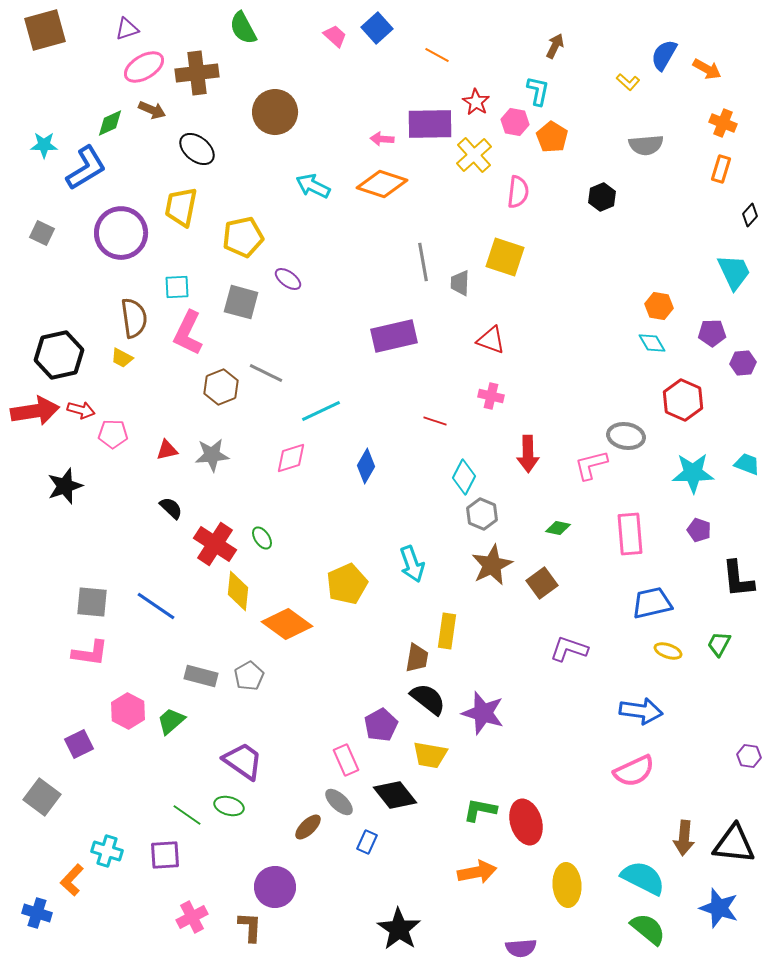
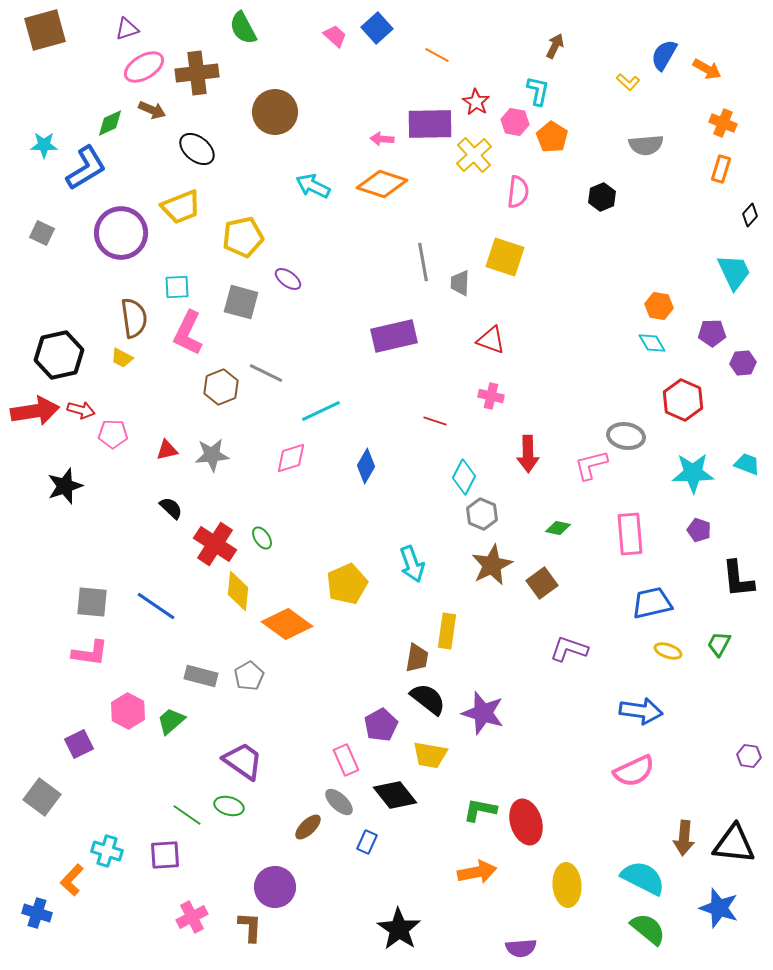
yellow trapezoid at (181, 207): rotated 123 degrees counterclockwise
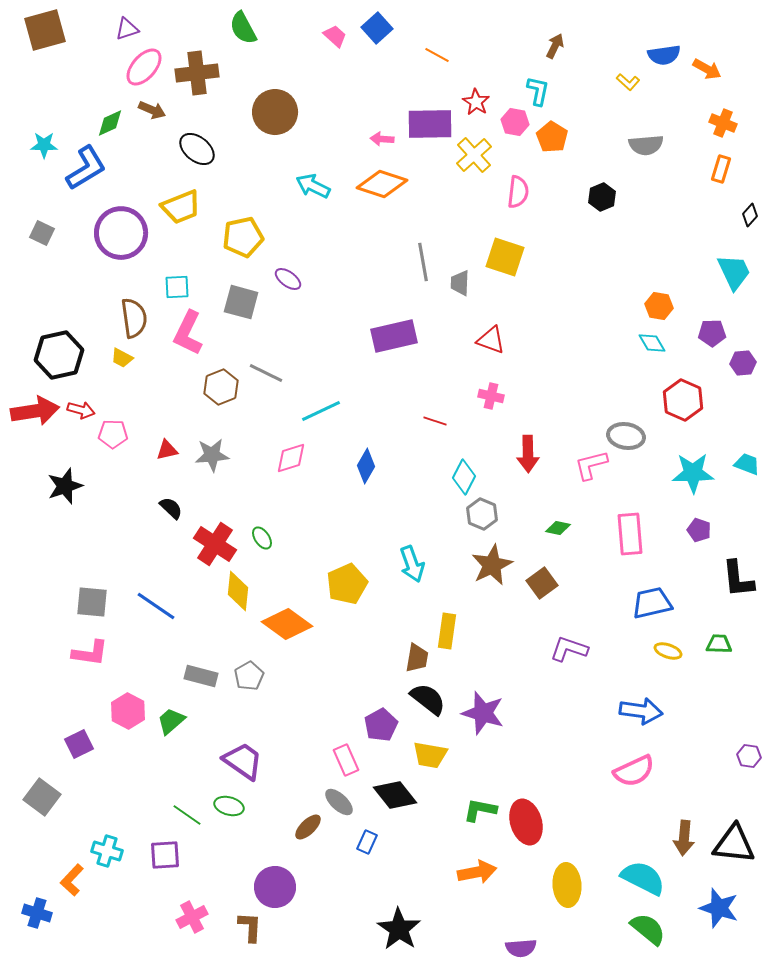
blue semicircle at (664, 55): rotated 128 degrees counterclockwise
pink ellipse at (144, 67): rotated 18 degrees counterclockwise
green trapezoid at (719, 644): rotated 64 degrees clockwise
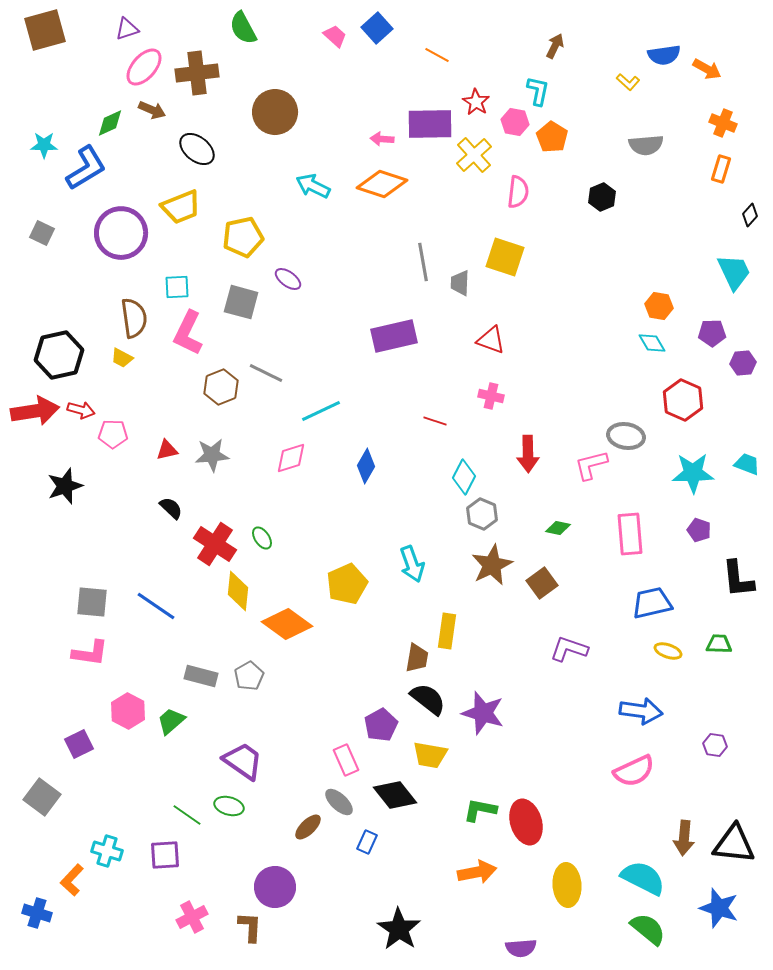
purple hexagon at (749, 756): moved 34 px left, 11 px up
